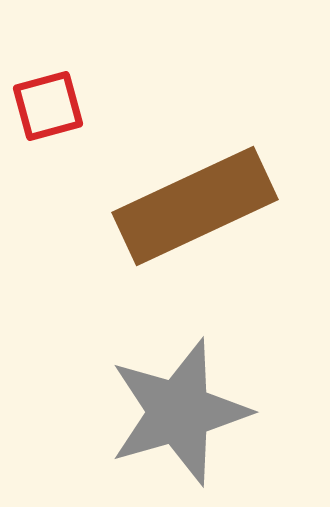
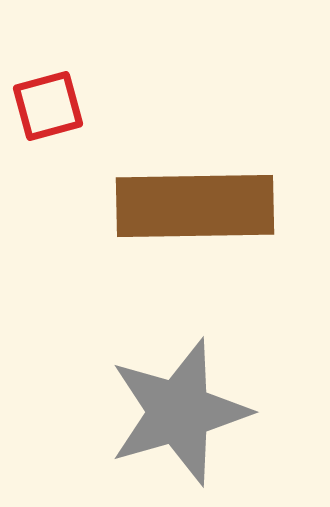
brown rectangle: rotated 24 degrees clockwise
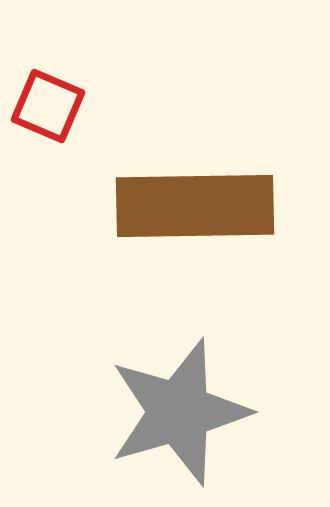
red square: rotated 38 degrees clockwise
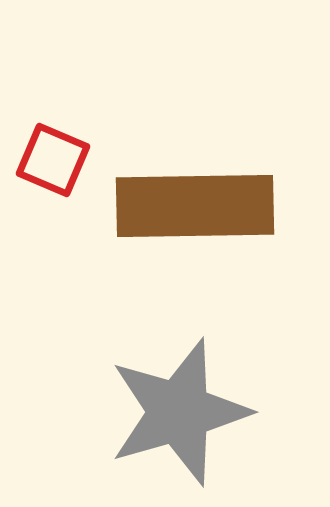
red square: moved 5 px right, 54 px down
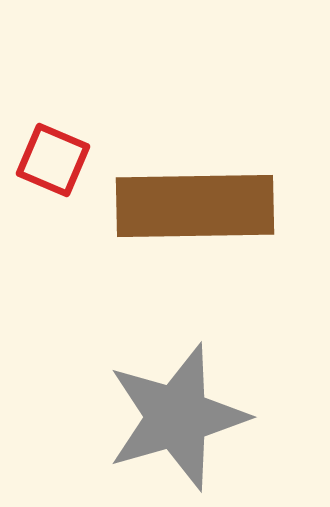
gray star: moved 2 px left, 5 px down
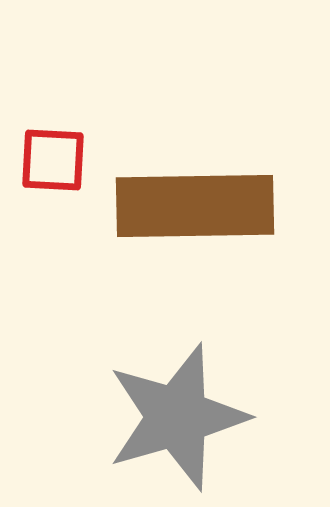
red square: rotated 20 degrees counterclockwise
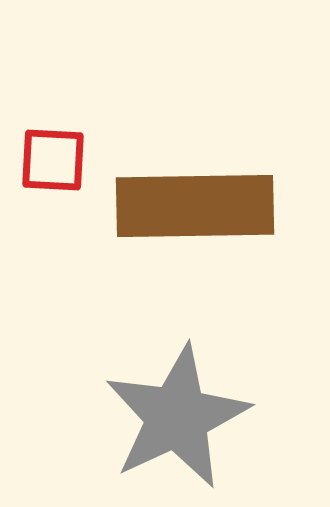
gray star: rotated 9 degrees counterclockwise
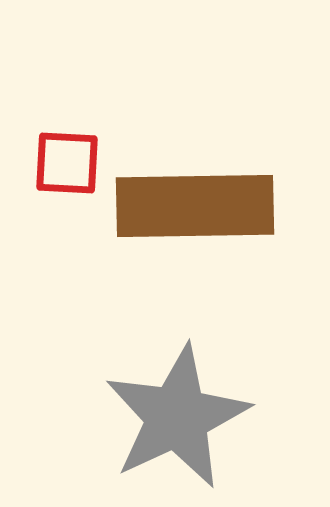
red square: moved 14 px right, 3 px down
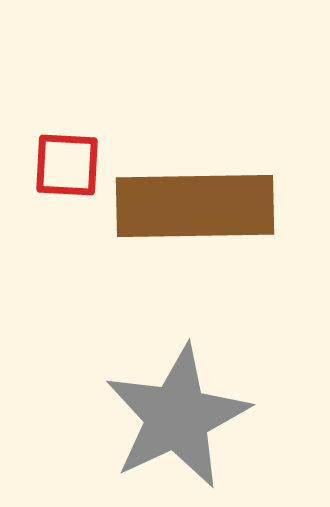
red square: moved 2 px down
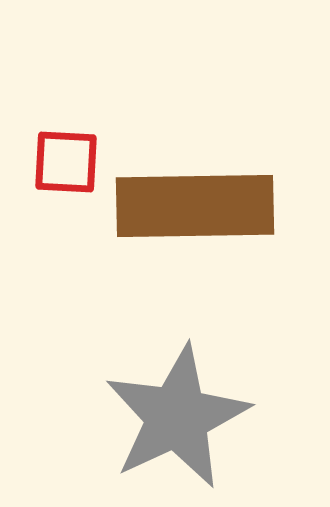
red square: moved 1 px left, 3 px up
